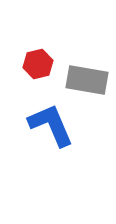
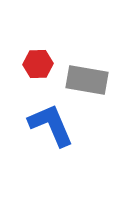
red hexagon: rotated 12 degrees clockwise
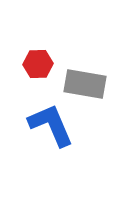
gray rectangle: moved 2 px left, 4 px down
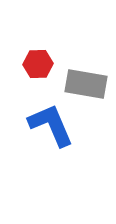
gray rectangle: moved 1 px right
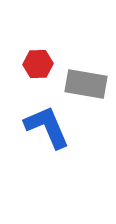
blue L-shape: moved 4 px left, 2 px down
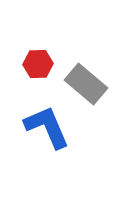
gray rectangle: rotated 30 degrees clockwise
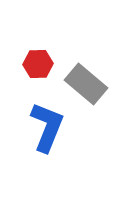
blue L-shape: rotated 45 degrees clockwise
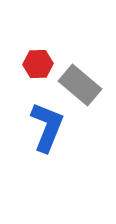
gray rectangle: moved 6 px left, 1 px down
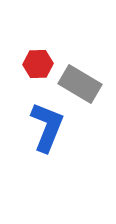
gray rectangle: moved 1 px up; rotated 9 degrees counterclockwise
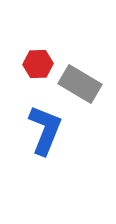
blue L-shape: moved 2 px left, 3 px down
